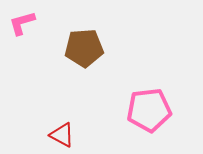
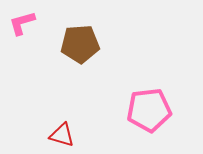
brown pentagon: moved 4 px left, 4 px up
red triangle: rotated 12 degrees counterclockwise
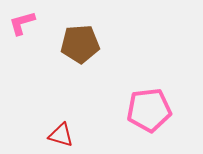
red triangle: moved 1 px left
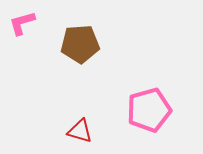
pink pentagon: rotated 9 degrees counterclockwise
red triangle: moved 19 px right, 4 px up
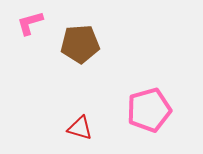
pink L-shape: moved 8 px right
red triangle: moved 3 px up
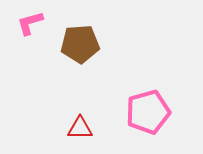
pink pentagon: moved 1 px left, 2 px down
red triangle: rotated 16 degrees counterclockwise
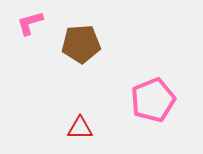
brown pentagon: moved 1 px right
pink pentagon: moved 5 px right, 12 px up; rotated 6 degrees counterclockwise
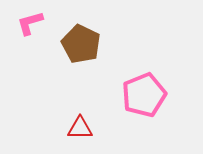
brown pentagon: rotated 30 degrees clockwise
pink pentagon: moved 9 px left, 5 px up
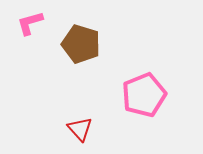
brown pentagon: rotated 9 degrees counterclockwise
red triangle: moved 1 px down; rotated 48 degrees clockwise
